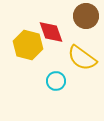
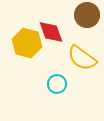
brown circle: moved 1 px right, 1 px up
yellow hexagon: moved 1 px left, 2 px up
cyan circle: moved 1 px right, 3 px down
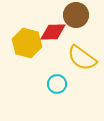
brown circle: moved 11 px left
red diamond: moved 2 px right; rotated 72 degrees counterclockwise
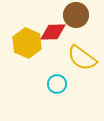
yellow hexagon: rotated 8 degrees clockwise
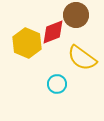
red diamond: rotated 20 degrees counterclockwise
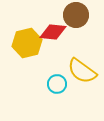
red diamond: rotated 28 degrees clockwise
yellow hexagon: rotated 24 degrees clockwise
yellow semicircle: moved 13 px down
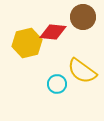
brown circle: moved 7 px right, 2 px down
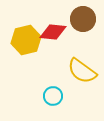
brown circle: moved 2 px down
yellow hexagon: moved 1 px left, 3 px up
cyan circle: moved 4 px left, 12 px down
